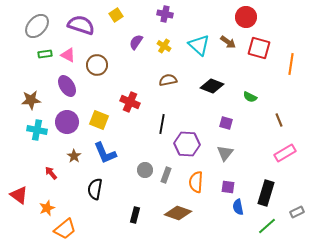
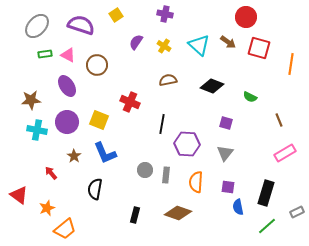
gray rectangle at (166, 175): rotated 14 degrees counterclockwise
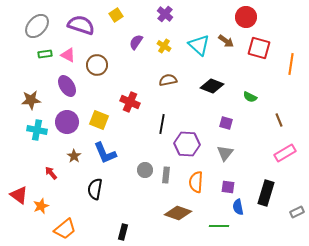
purple cross at (165, 14): rotated 28 degrees clockwise
brown arrow at (228, 42): moved 2 px left, 1 px up
orange star at (47, 208): moved 6 px left, 2 px up
black rectangle at (135, 215): moved 12 px left, 17 px down
green line at (267, 226): moved 48 px left; rotated 42 degrees clockwise
